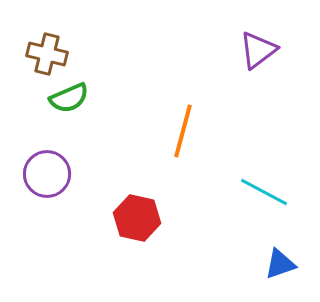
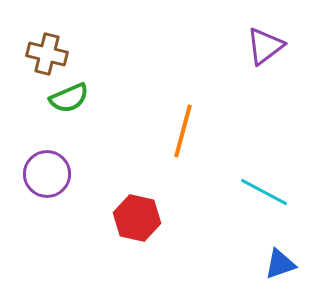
purple triangle: moved 7 px right, 4 px up
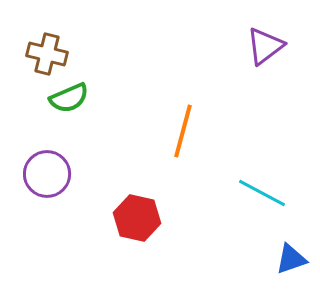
cyan line: moved 2 px left, 1 px down
blue triangle: moved 11 px right, 5 px up
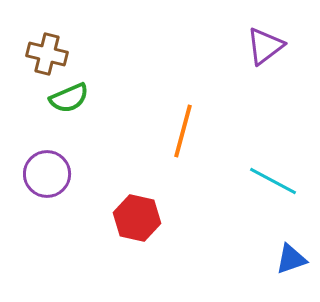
cyan line: moved 11 px right, 12 px up
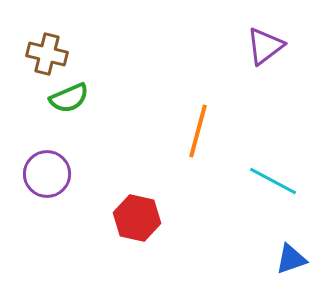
orange line: moved 15 px right
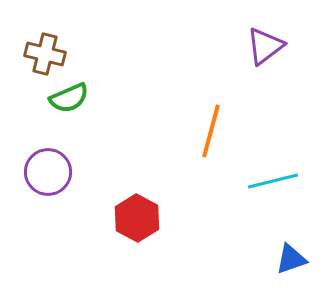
brown cross: moved 2 px left
orange line: moved 13 px right
purple circle: moved 1 px right, 2 px up
cyan line: rotated 42 degrees counterclockwise
red hexagon: rotated 15 degrees clockwise
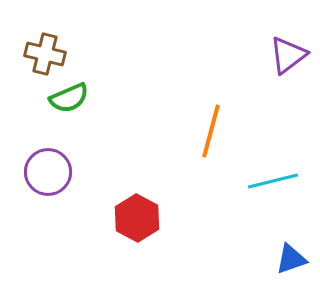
purple triangle: moved 23 px right, 9 px down
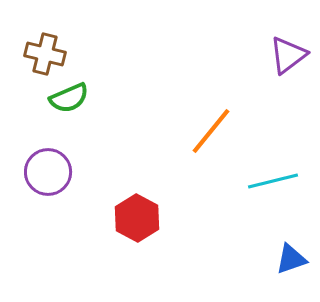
orange line: rotated 24 degrees clockwise
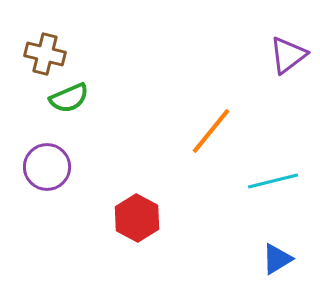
purple circle: moved 1 px left, 5 px up
blue triangle: moved 14 px left; rotated 12 degrees counterclockwise
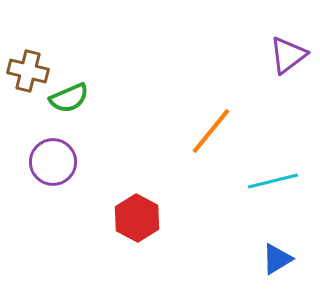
brown cross: moved 17 px left, 17 px down
purple circle: moved 6 px right, 5 px up
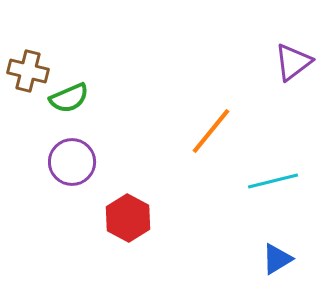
purple triangle: moved 5 px right, 7 px down
purple circle: moved 19 px right
red hexagon: moved 9 px left
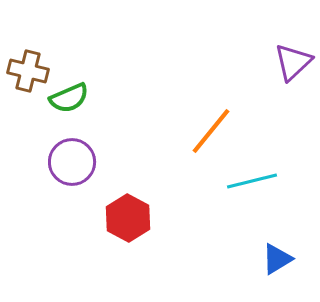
purple triangle: rotated 6 degrees counterclockwise
cyan line: moved 21 px left
